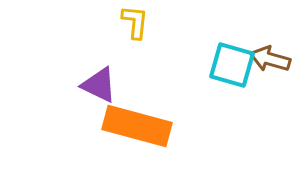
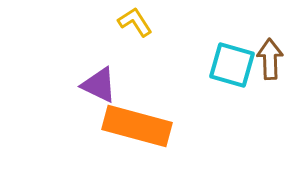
yellow L-shape: rotated 39 degrees counterclockwise
brown arrow: rotated 72 degrees clockwise
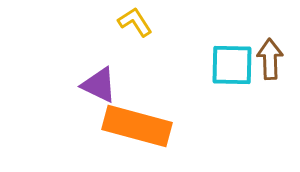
cyan square: rotated 15 degrees counterclockwise
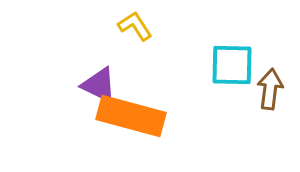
yellow L-shape: moved 4 px down
brown arrow: moved 30 px down; rotated 9 degrees clockwise
orange rectangle: moved 6 px left, 10 px up
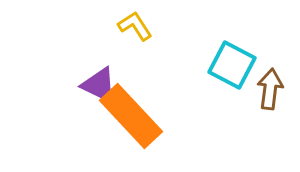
cyan square: rotated 27 degrees clockwise
orange rectangle: rotated 32 degrees clockwise
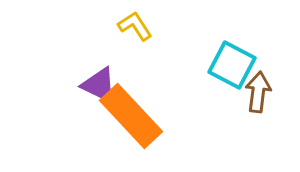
brown arrow: moved 12 px left, 3 px down
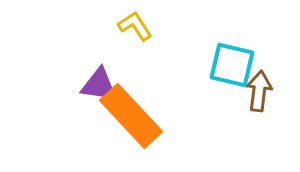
cyan square: rotated 15 degrees counterclockwise
purple triangle: rotated 18 degrees counterclockwise
brown arrow: moved 1 px right, 1 px up
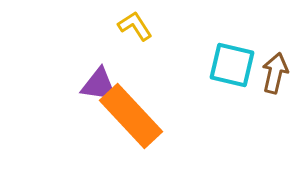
brown arrow: moved 16 px right, 18 px up; rotated 6 degrees clockwise
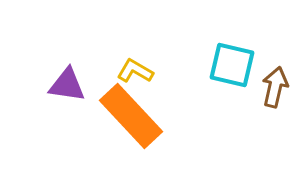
yellow L-shape: moved 45 px down; rotated 27 degrees counterclockwise
brown arrow: moved 14 px down
purple triangle: moved 32 px left
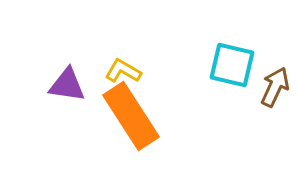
yellow L-shape: moved 12 px left
brown arrow: rotated 12 degrees clockwise
orange rectangle: rotated 10 degrees clockwise
